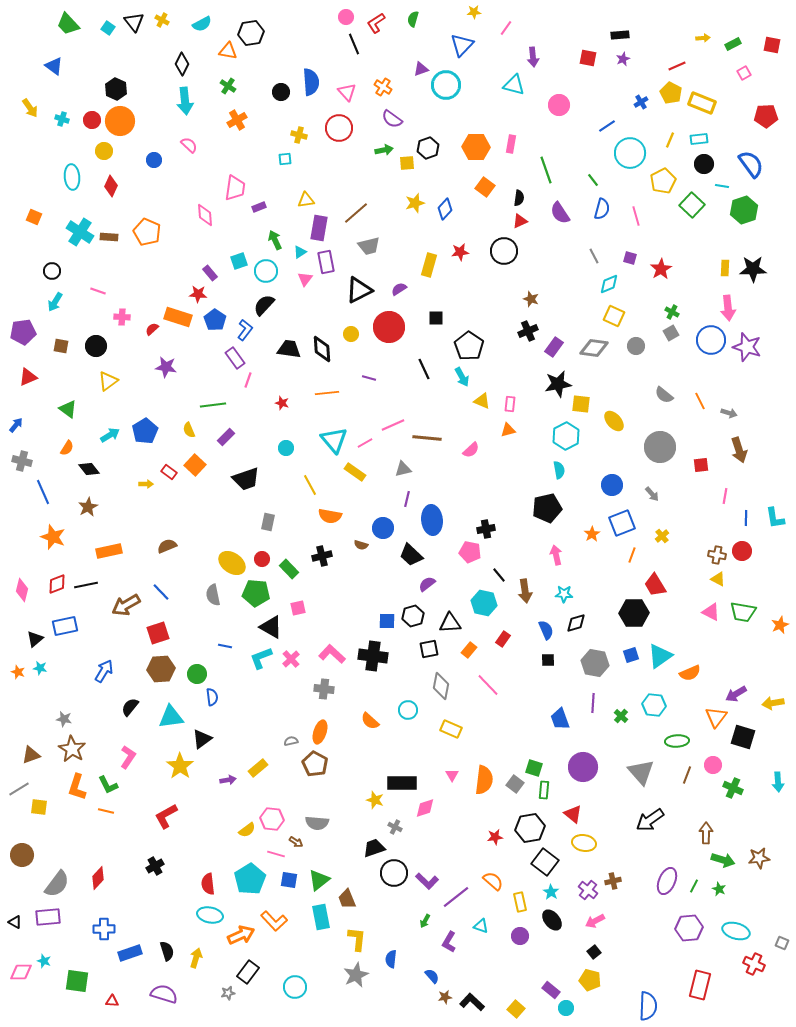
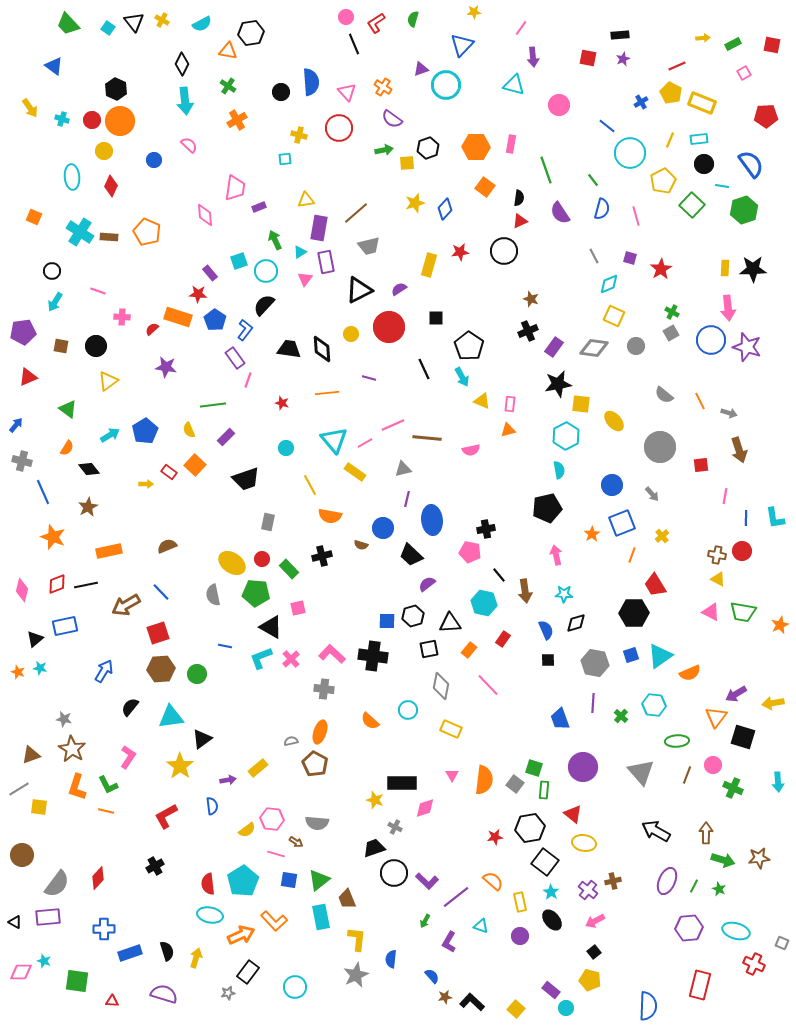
pink line at (506, 28): moved 15 px right
blue line at (607, 126): rotated 72 degrees clockwise
pink semicircle at (471, 450): rotated 30 degrees clockwise
blue semicircle at (212, 697): moved 109 px down
black arrow at (650, 820): moved 6 px right, 11 px down; rotated 64 degrees clockwise
cyan pentagon at (250, 879): moved 7 px left, 2 px down
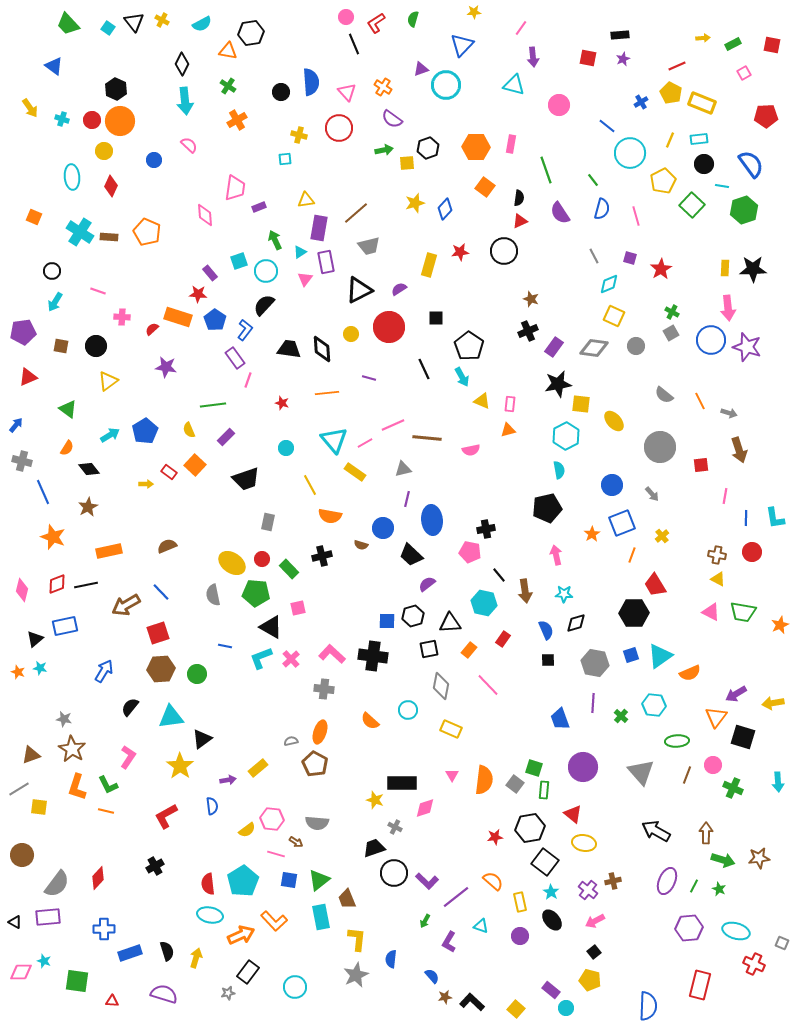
red circle at (742, 551): moved 10 px right, 1 px down
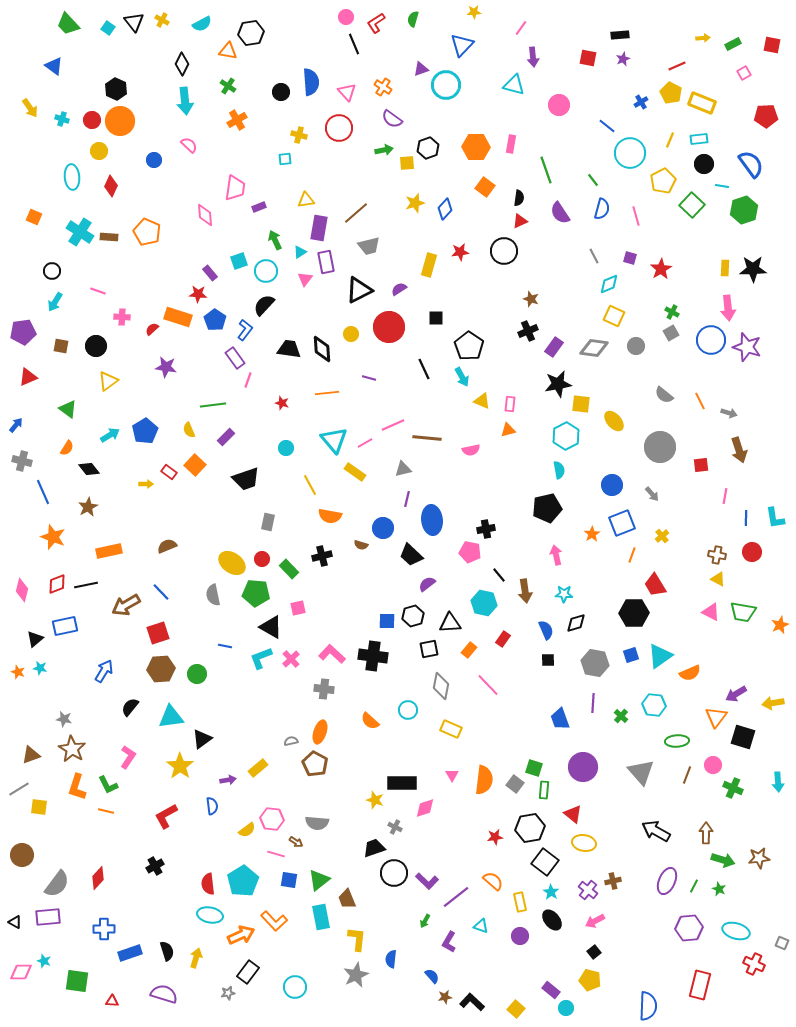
yellow circle at (104, 151): moved 5 px left
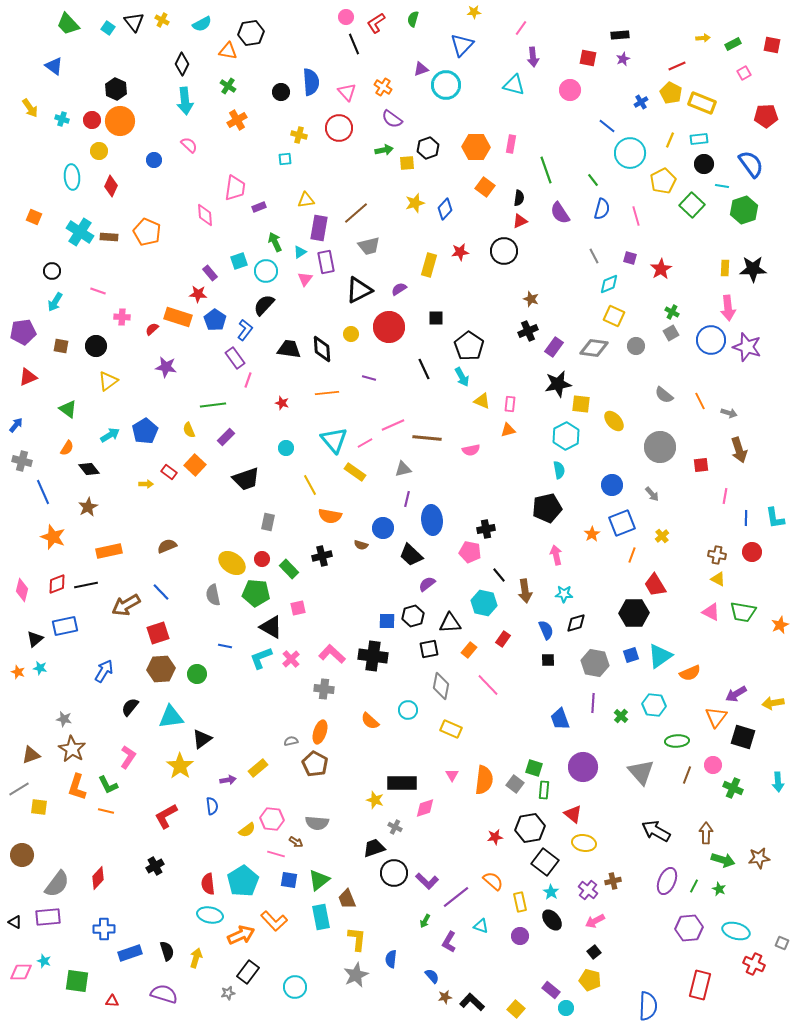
pink circle at (559, 105): moved 11 px right, 15 px up
green arrow at (275, 240): moved 2 px down
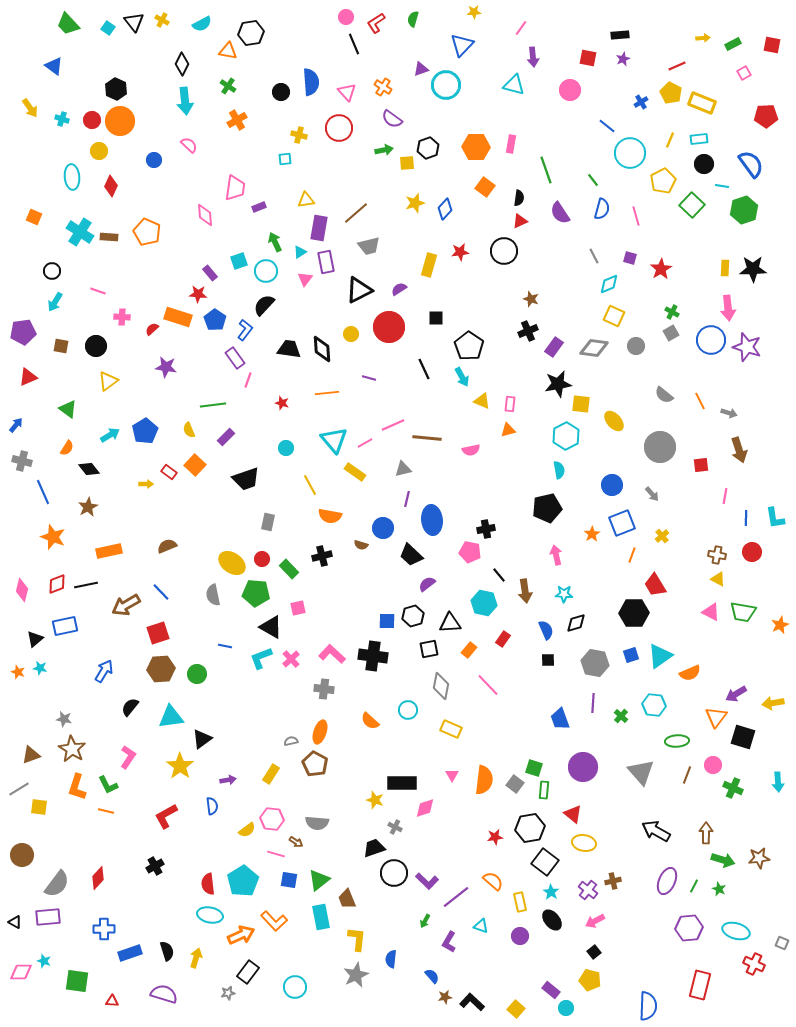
yellow rectangle at (258, 768): moved 13 px right, 6 px down; rotated 18 degrees counterclockwise
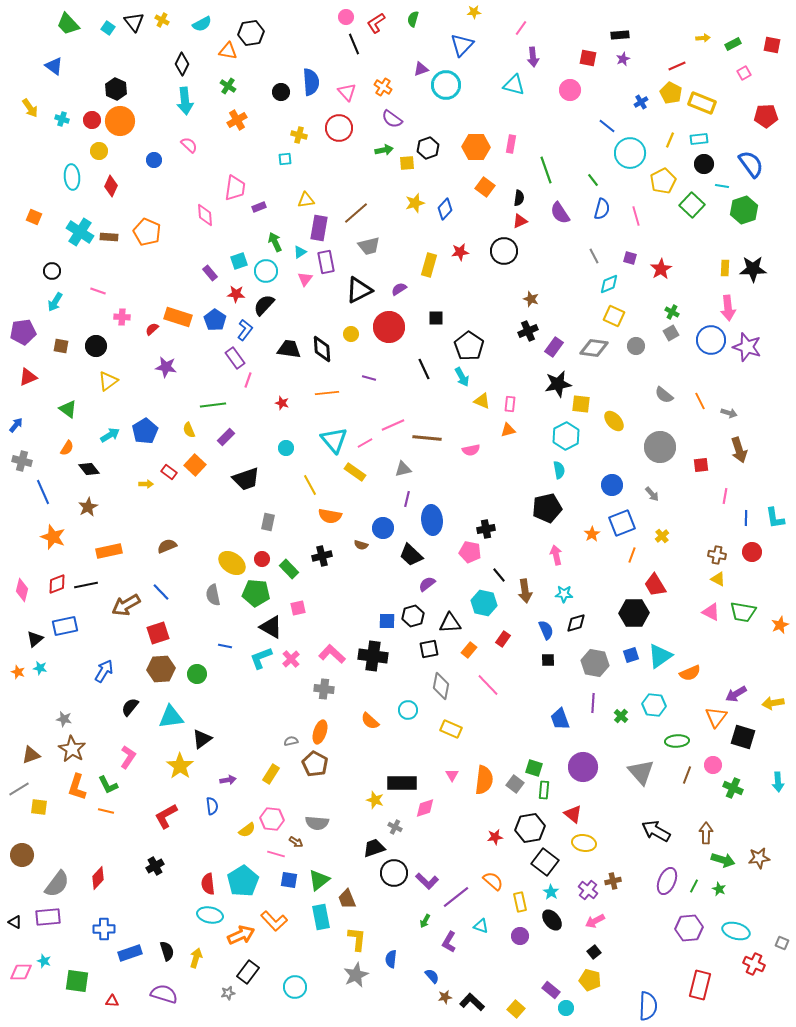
red star at (198, 294): moved 38 px right
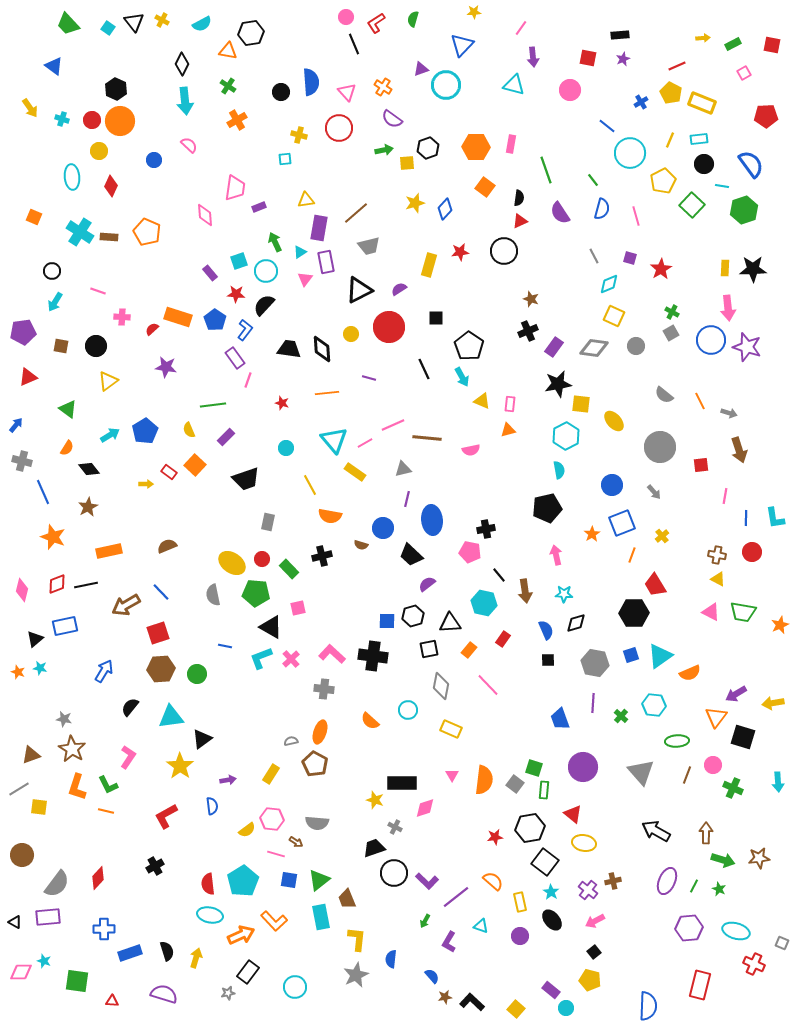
gray arrow at (652, 494): moved 2 px right, 2 px up
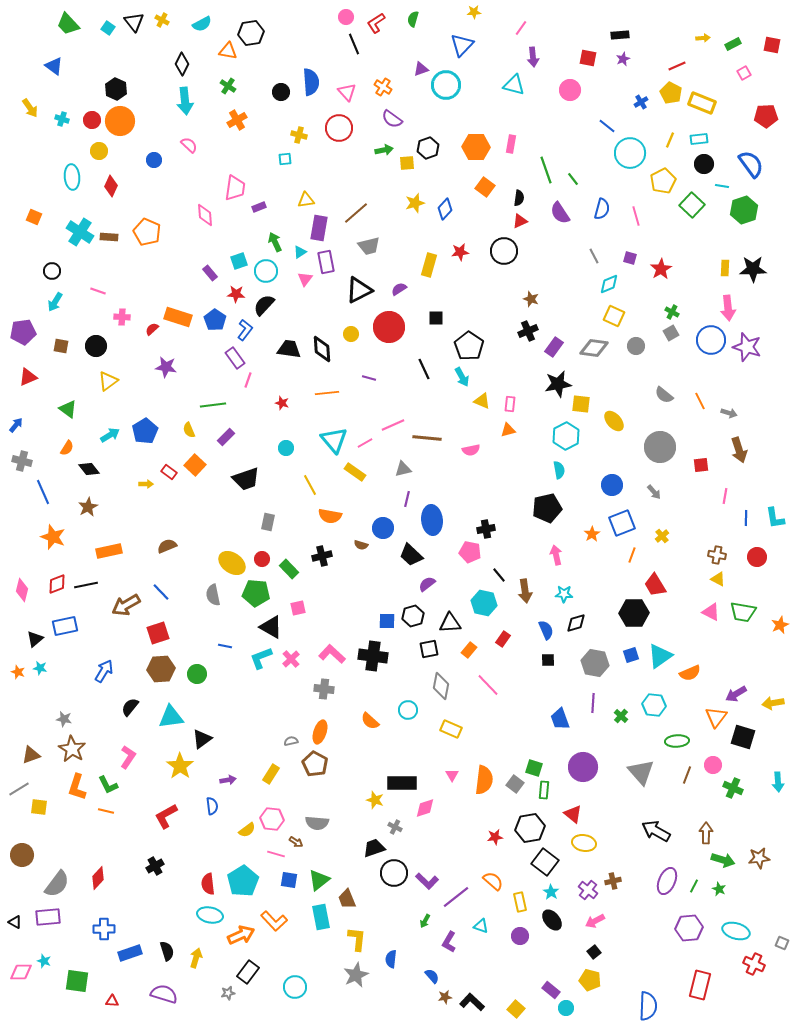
green line at (593, 180): moved 20 px left, 1 px up
red circle at (752, 552): moved 5 px right, 5 px down
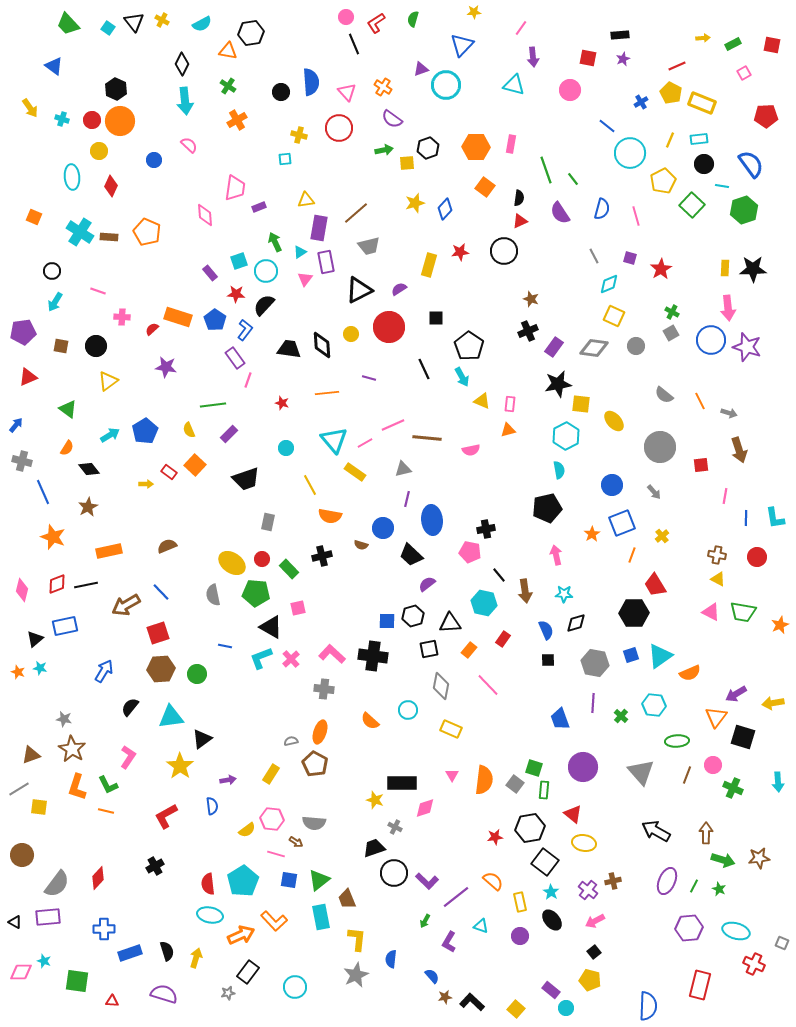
black diamond at (322, 349): moved 4 px up
purple rectangle at (226, 437): moved 3 px right, 3 px up
gray semicircle at (317, 823): moved 3 px left
